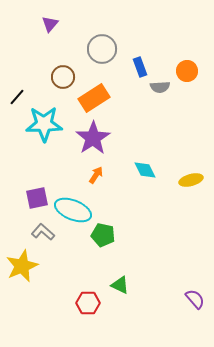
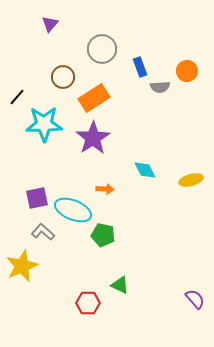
orange arrow: moved 9 px right, 14 px down; rotated 60 degrees clockwise
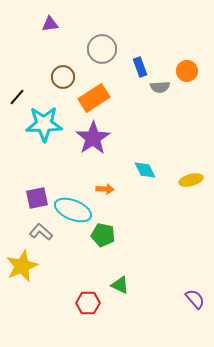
purple triangle: rotated 42 degrees clockwise
gray L-shape: moved 2 px left
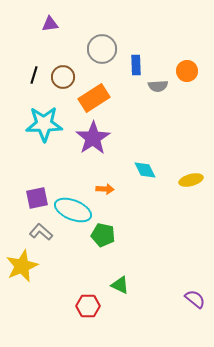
blue rectangle: moved 4 px left, 2 px up; rotated 18 degrees clockwise
gray semicircle: moved 2 px left, 1 px up
black line: moved 17 px right, 22 px up; rotated 24 degrees counterclockwise
purple semicircle: rotated 10 degrees counterclockwise
red hexagon: moved 3 px down
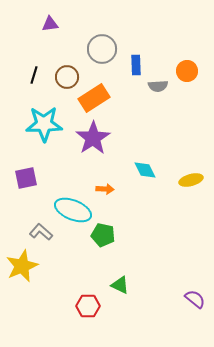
brown circle: moved 4 px right
purple square: moved 11 px left, 20 px up
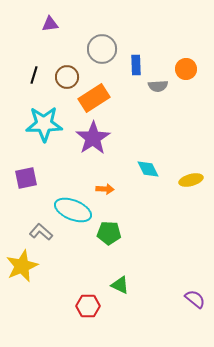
orange circle: moved 1 px left, 2 px up
cyan diamond: moved 3 px right, 1 px up
green pentagon: moved 6 px right, 2 px up; rotated 10 degrees counterclockwise
